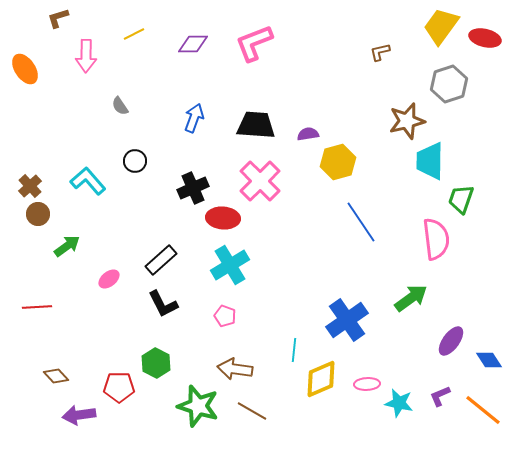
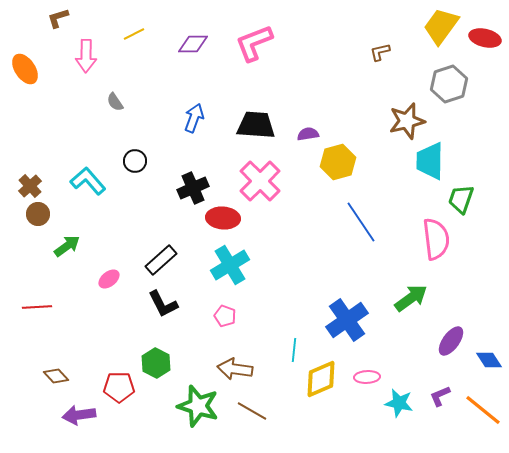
gray semicircle at (120, 106): moved 5 px left, 4 px up
pink ellipse at (367, 384): moved 7 px up
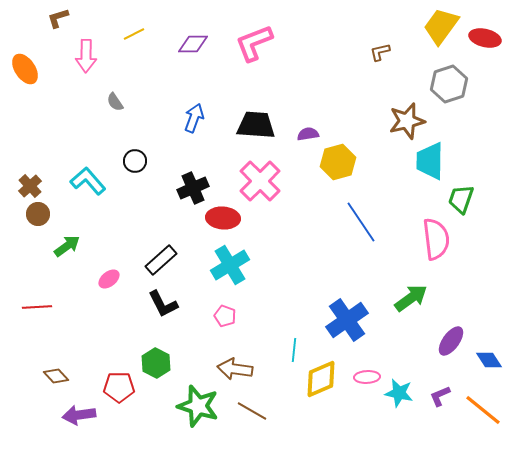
cyan star at (399, 403): moved 10 px up
